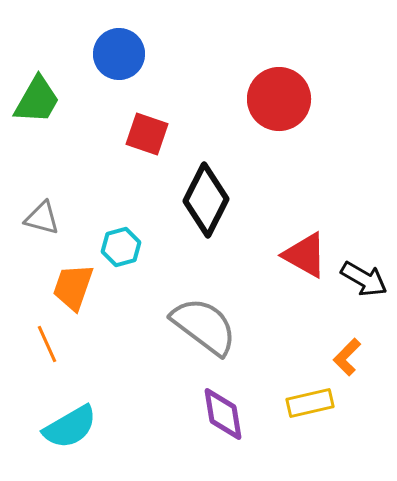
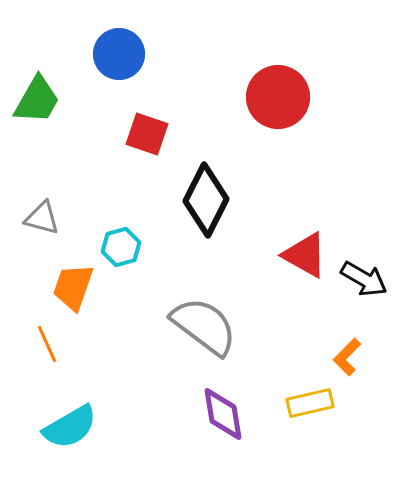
red circle: moved 1 px left, 2 px up
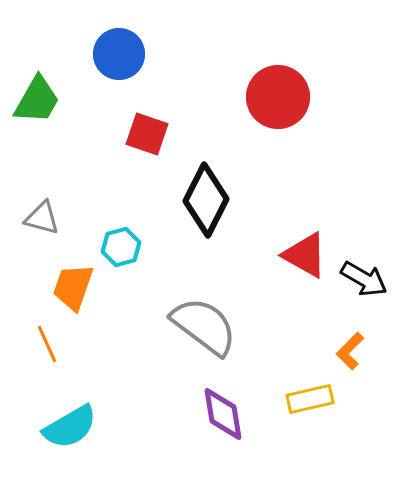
orange L-shape: moved 3 px right, 6 px up
yellow rectangle: moved 4 px up
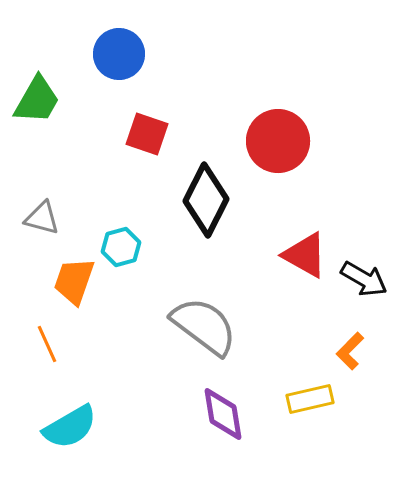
red circle: moved 44 px down
orange trapezoid: moved 1 px right, 6 px up
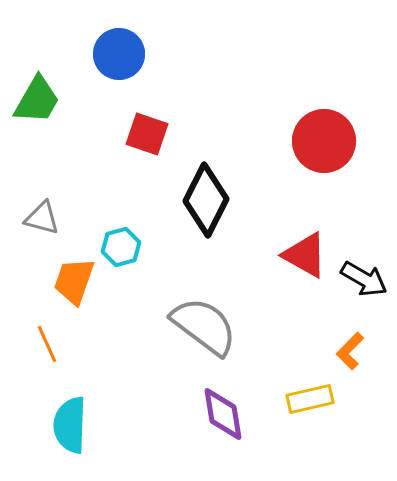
red circle: moved 46 px right
cyan semicircle: moved 2 px up; rotated 122 degrees clockwise
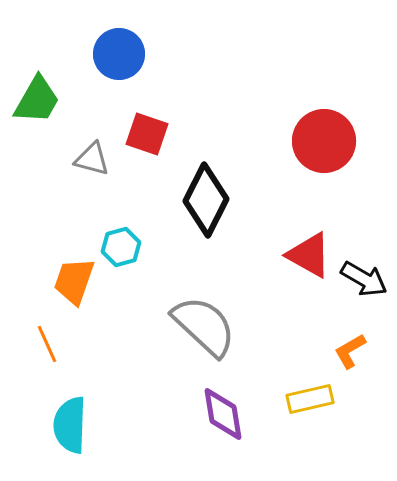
gray triangle: moved 50 px right, 59 px up
red triangle: moved 4 px right
gray semicircle: rotated 6 degrees clockwise
orange L-shape: rotated 15 degrees clockwise
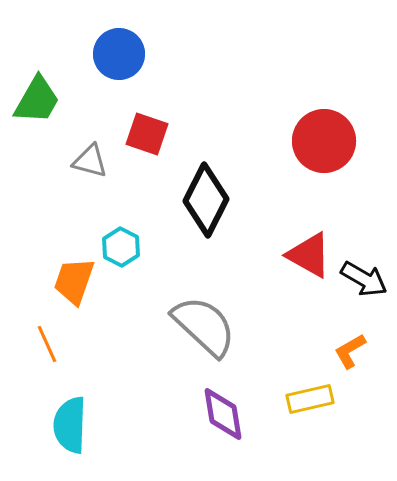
gray triangle: moved 2 px left, 2 px down
cyan hexagon: rotated 18 degrees counterclockwise
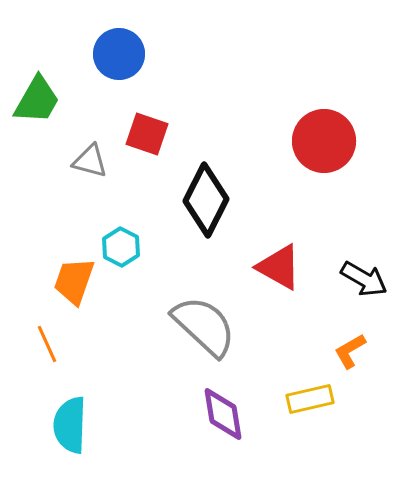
red triangle: moved 30 px left, 12 px down
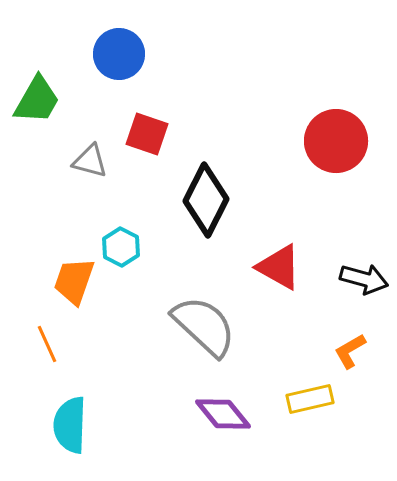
red circle: moved 12 px right
black arrow: rotated 15 degrees counterclockwise
purple diamond: rotated 30 degrees counterclockwise
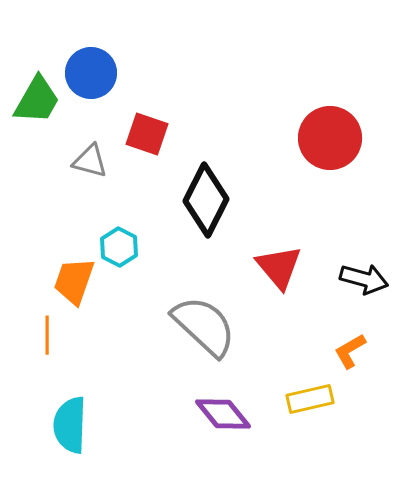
blue circle: moved 28 px left, 19 px down
red circle: moved 6 px left, 3 px up
cyan hexagon: moved 2 px left
red triangle: rotated 21 degrees clockwise
orange line: moved 9 px up; rotated 24 degrees clockwise
